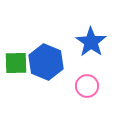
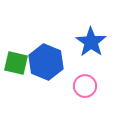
green square: rotated 15 degrees clockwise
pink circle: moved 2 px left
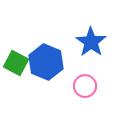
green square: rotated 15 degrees clockwise
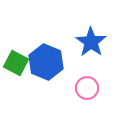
pink circle: moved 2 px right, 2 px down
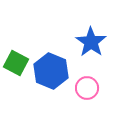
blue hexagon: moved 5 px right, 9 px down
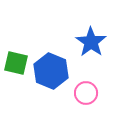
green square: rotated 15 degrees counterclockwise
pink circle: moved 1 px left, 5 px down
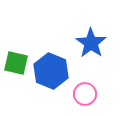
blue star: moved 1 px down
pink circle: moved 1 px left, 1 px down
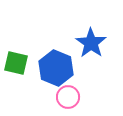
blue hexagon: moved 5 px right, 3 px up
pink circle: moved 17 px left, 3 px down
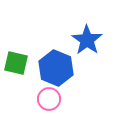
blue star: moved 4 px left, 3 px up
pink circle: moved 19 px left, 2 px down
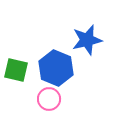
blue star: rotated 24 degrees clockwise
green square: moved 7 px down
